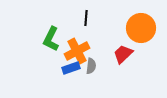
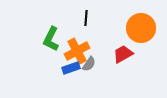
red trapezoid: rotated 15 degrees clockwise
gray semicircle: moved 2 px left, 2 px up; rotated 28 degrees clockwise
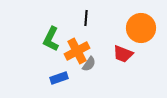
red trapezoid: rotated 130 degrees counterclockwise
blue rectangle: moved 12 px left, 10 px down
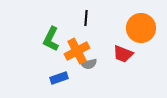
gray semicircle: rotated 42 degrees clockwise
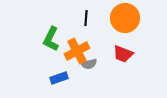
orange circle: moved 16 px left, 10 px up
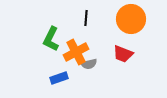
orange circle: moved 6 px right, 1 px down
orange cross: moved 1 px left, 1 px down
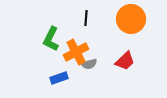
red trapezoid: moved 2 px right, 7 px down; rotated 65 degrees counterclockwise
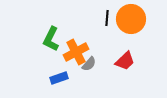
black line: moved 21 px right
gray semicircle: rotated 35 degrees counterclockwise
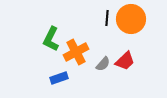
gray semicircle: moved 14 px right
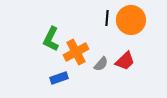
orange circle: moved 1 px down
gray semicircle: moved 2 px left
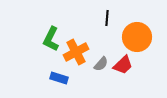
orange circle: moved 6 px right, 17 px down
red trapezoid: moved 2 px left, 4 px down
blue rectangle: rotated 36 degrees clockwise
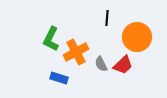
gray semicircle: rotated 112 degrees clockwise
